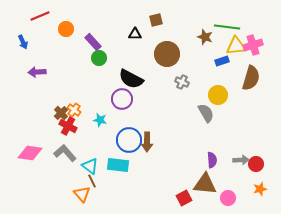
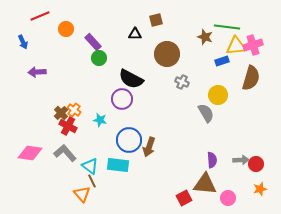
brown arrow: moved 2 px right, 5 px down; rotated 18 degrees clockwise
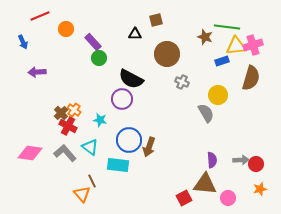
cyan triangle: moved 19 px up
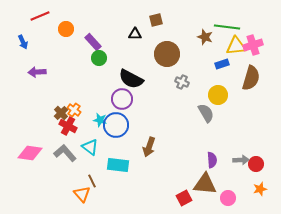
blue rectangle: moved 3 px down
blue circle: moved 13 px left, 15 px up
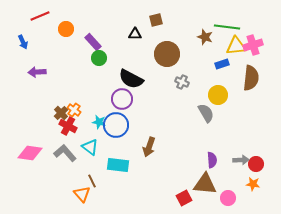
brown semicircle: rotated 10 degrees counterclockwise
cyan star: moved 1 px left, 2 px down
orange star: moved 7 px left, 5 px up; rotated 24 degrees clockwise
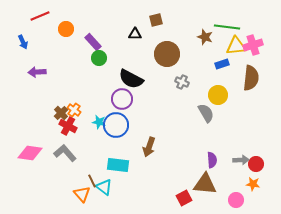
cyan triangle: moved 14 px right, 40 px down
pink circle: moved 8 px right, 2 px down
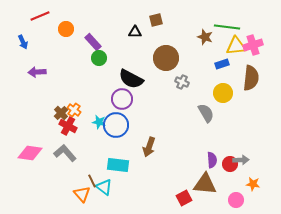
black triangle: moved 2 px up
brown circle: moved 1 px left, 4 px down
yellow circle: moved 5 px right, 2 px up
red circle: moved 26 px left
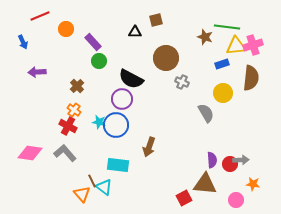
green circle: moved 3 px down
brown cross: moved 16 px right, 27 px up
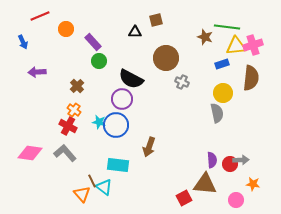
gray semicircle: moved 11 px right; rotated 18 degrees clockwise
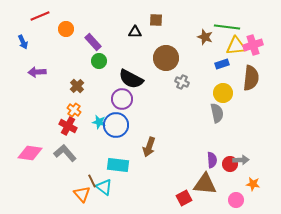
brown square: rotated 16 degrees clockwise
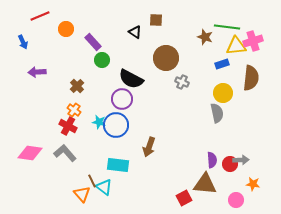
black triangle: rotated 32 degrees clockwise
pink cross: moved 4 px up
green circle: moved 3 px right, 1 px up
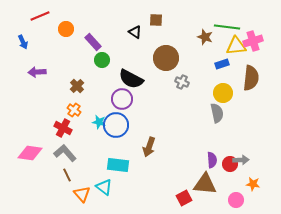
red cross: moved 5 px left, 2 px down
brown line: moved 25 px left, 6 px up
